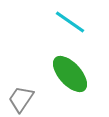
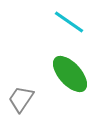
cyan line: moved 1 px left
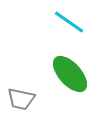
gray trapezoid: rotated 112 degrees counterclockwise
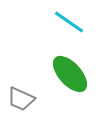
gray trapezoid: rotated 12 degrees clockwise
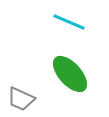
cyan line: rotated 12 degrees counterclockwise
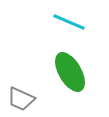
green ellipse: moved 2 px up; rotated 12 degrees clockwise
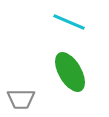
gray trapezoid: rotated 24 degrees counterclockwise
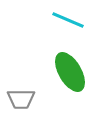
cyan line: moved 1 px left, 2 px up
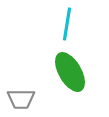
cyan line: moved 1 px left, 4 px down; rotated 76 degrees clockwise
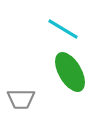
cyan line: moved 4 px left, 5 px down; rotated 68 degrees counterclockwise
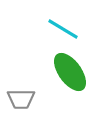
green ellipse: rotated 6 degrees counterclockwise
